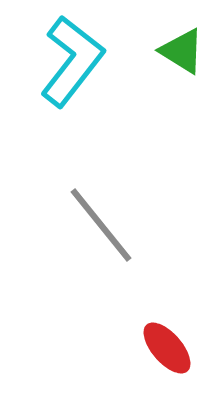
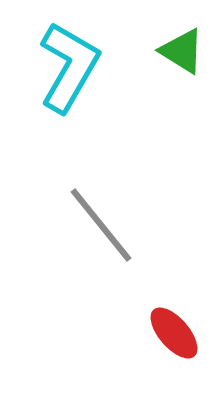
cyan L-shape: moved 3 px left, 6 px down; rotated 8 degrees counterclockwise
red ellipse: moved 7 px right, 15 px up
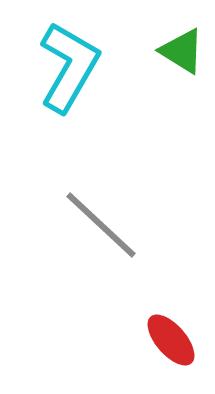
gray line: rotated 8 degrees counterclockwise
red ellipse: moved 3 px left, 7 px down
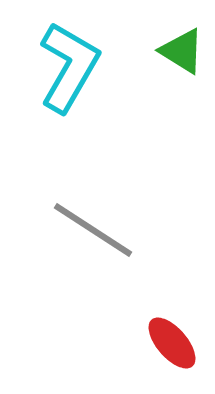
gray line: moved 8 px left, 5 px down; rotated 10 degrees counterclockwise
red ellipse: moved 1 px right, 3 px down
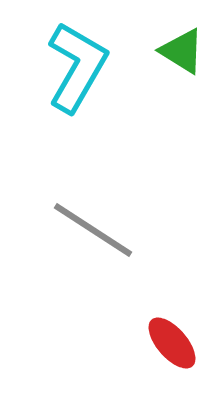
cyan L-shape: moved 8 px right
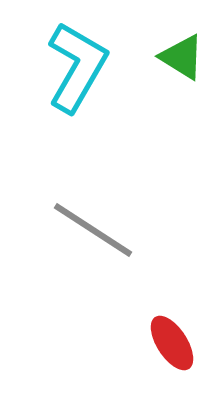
green triangle: moved 6 px down
red ellipse: rotated 8 degrees clockwise
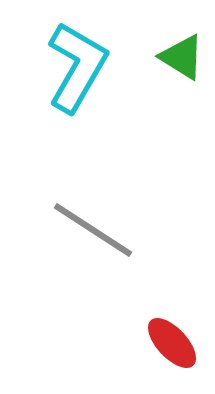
red ellipse: rotated 10 degrees counterclockwise
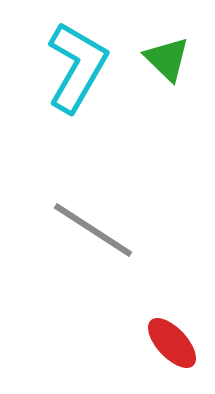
green triangle: moved 15 px left, 2 px down; rotated 12 degrees clockwise
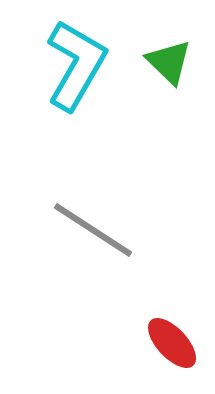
green triangle: moved 2 px right, 3 px down
cyan L-shape: moved 1 px left, 2 px up
